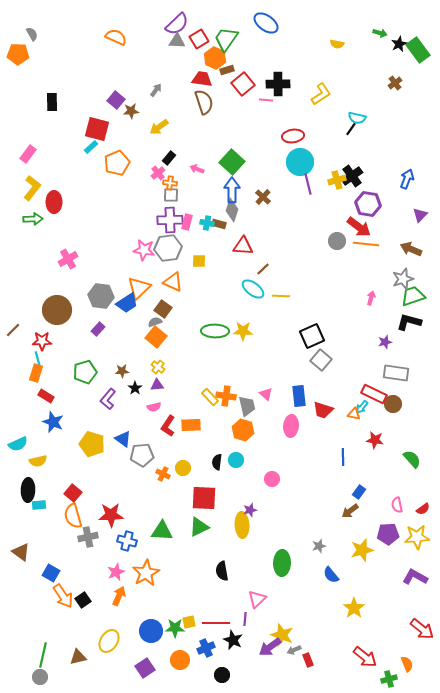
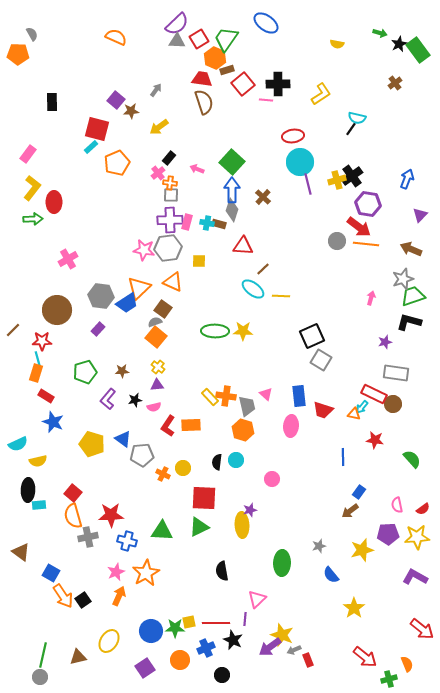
gray square at (321, 360): rotated 10 degrees counterclockwise
black star at (135, 388): moved 12 px down; rotated 24 degrees clockwise
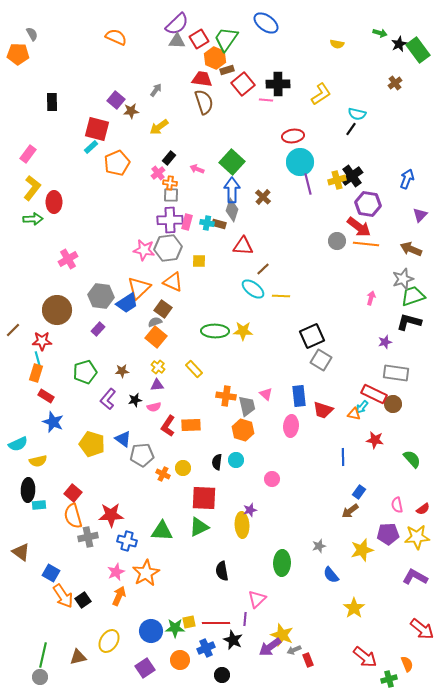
cyan semicircle at (357, 118): moved 4 px up
yellow rectangle at (210, 397): moved 16 px left, 28 px up
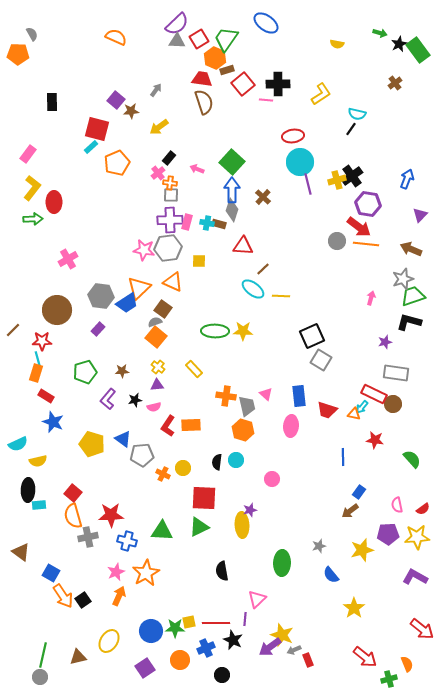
red trapezoid at (323, 410): moved 4 px right
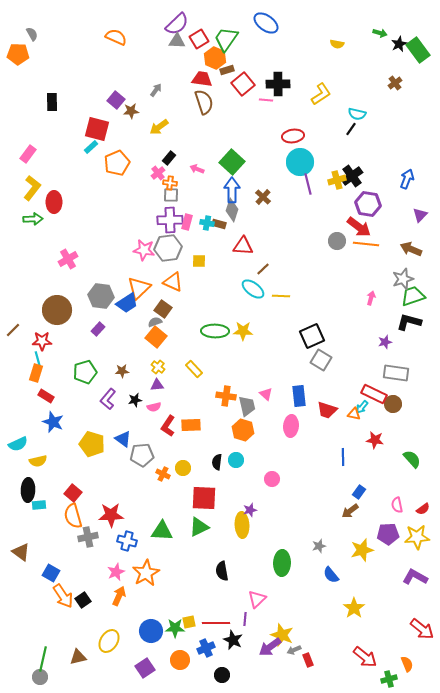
green line at (43, 655): moved 4 px down
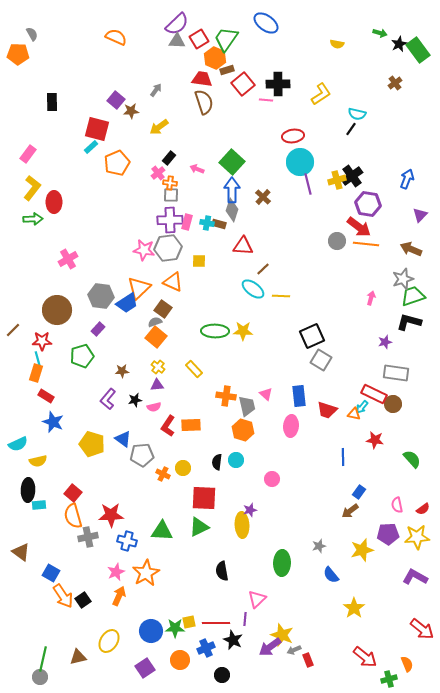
green pentagon at (85, 372): moved 3 px left, 16 px up
